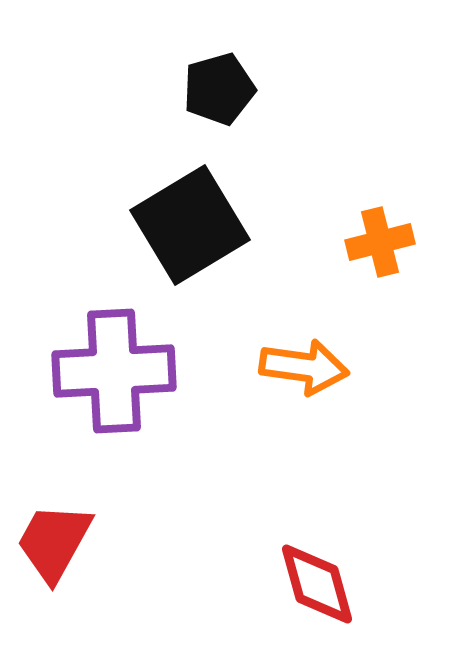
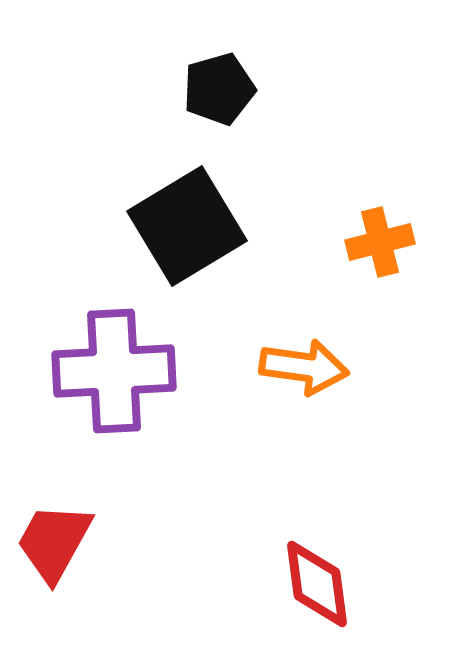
black square: moved 3 px left, 1 px down
red diamond: rotated 8 degrees clockwise
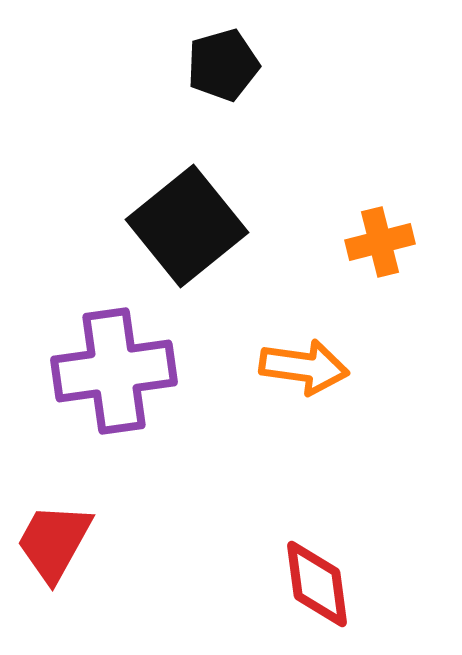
black pentagon: moved 4 px right, 24 px up
black square: rotated 8 degrees counterclockwise
purple cross: rotated 5 degrees counterclockwise
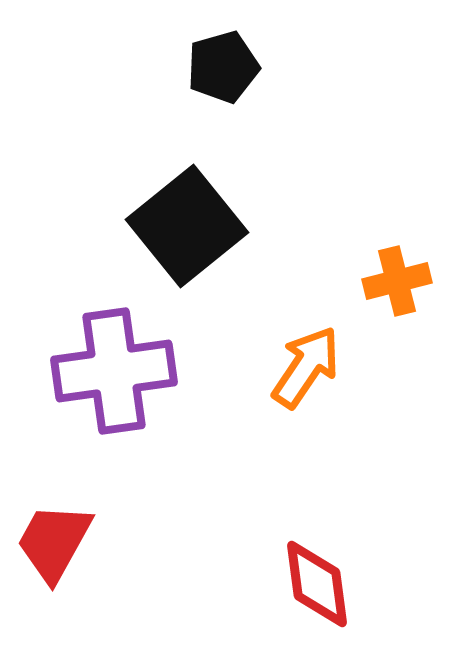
black pentagon: moved 2 px down
orange cross: moved 17 px right, 39 px down
orange arrow: moved 2 px right; rotated 64 degrees counterclockwise
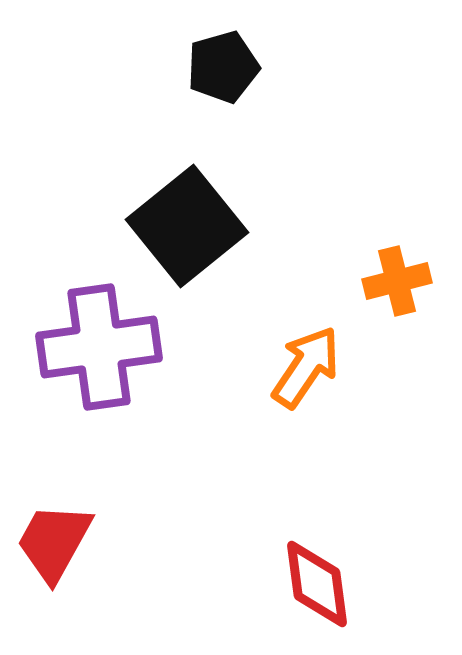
purple cross: moved 15 px left, 24 px up
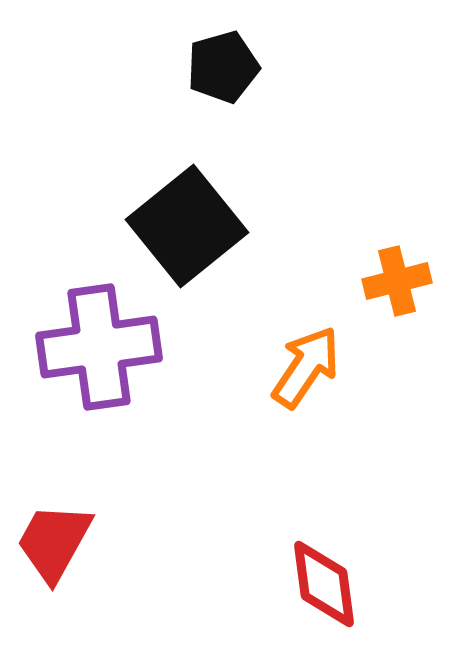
red diamond: moved 7 px right
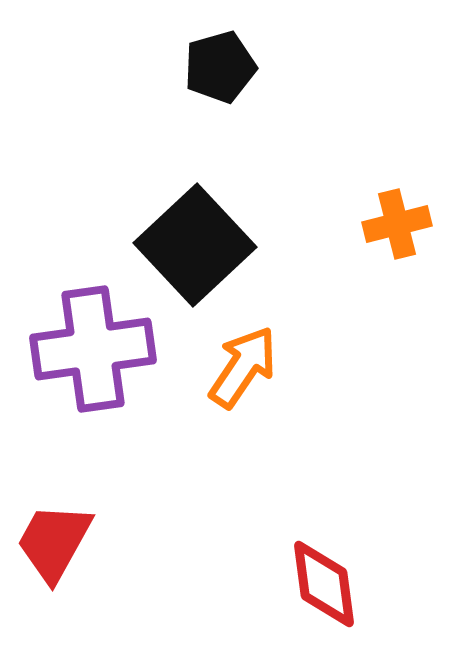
black pentagon: moved 3 px left
black square: moved 8 px right, 19 px down; rotated 4 degrees counterclockwise
orange cross: moved 57 px up
purple cross: moved 6 px left, 2 px down
orange arrow: moved 63 px left
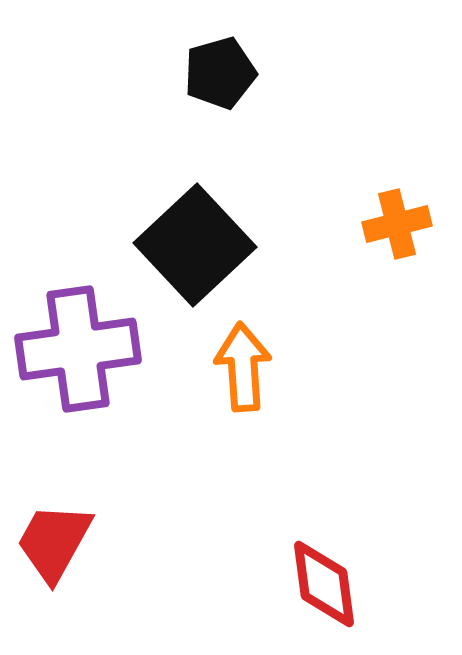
black pentagon: moved 6 px down
purple cross: moved 15 px left
orange arrow: rotated 38 degrees counterclockwise
